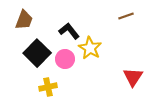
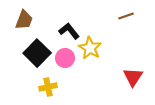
pink circle: moved 1 px up
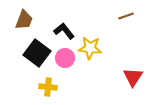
black L-shape: moved 5 px left
yellow star: rotated 25 degrees counterclockwise
black square: rotated 8 degrees counterclockwise
yellow cross: rotated 18 degrees clockwise
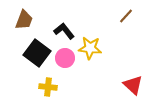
brown line: rotated 28 degrees counterclockwise
red triangle: moved 8 px down; rotated 20 degrees counterclockwise
